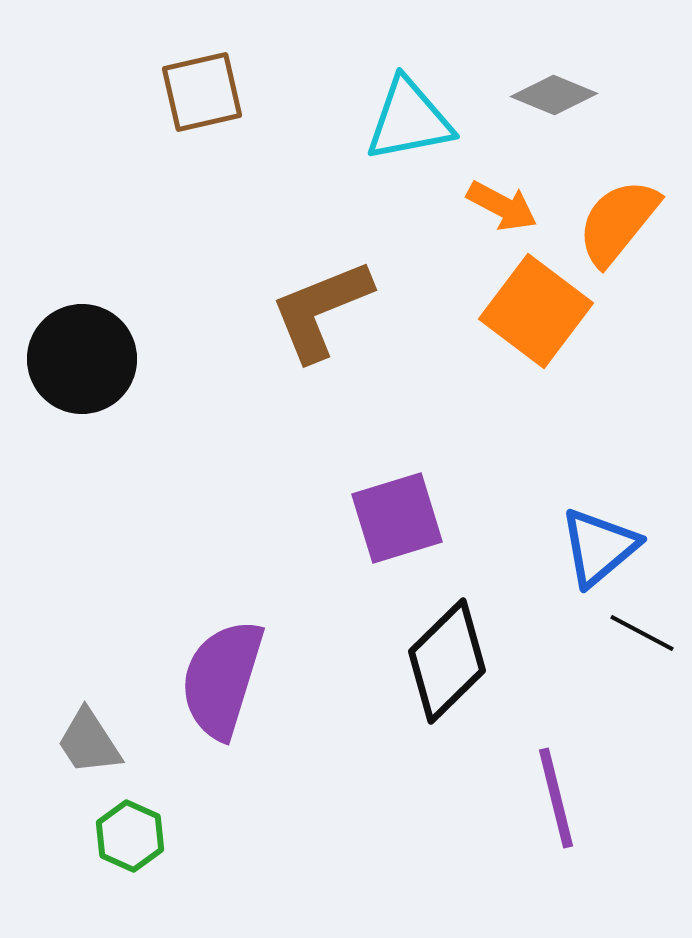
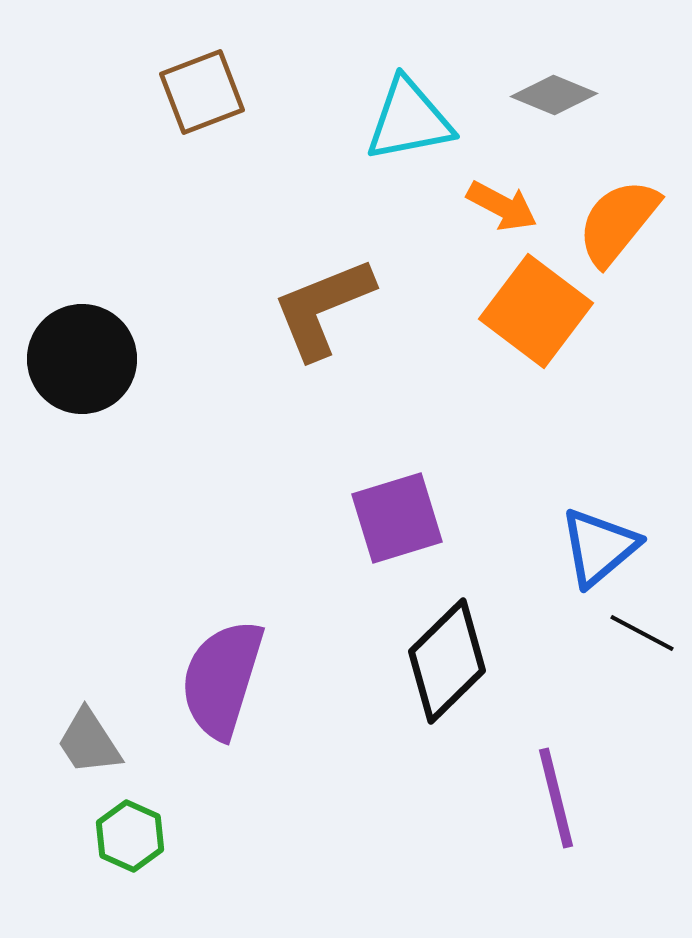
brown square: rotated 8 degrees counterclockwise
brown L-shape: moved 2 px right, 2 px up
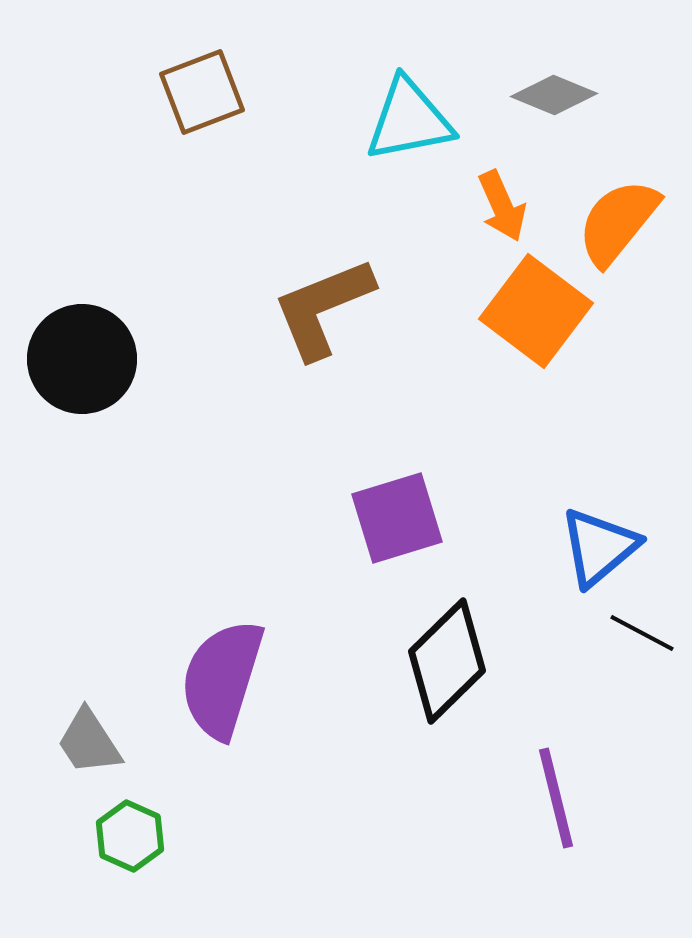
orange arrow: rotated 38 degrees clockwise
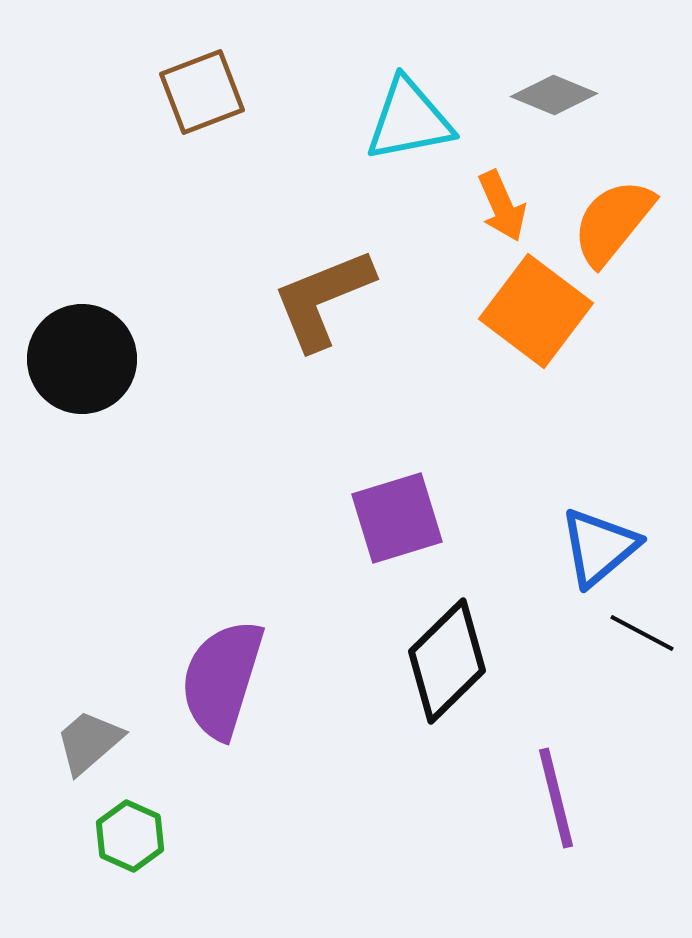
orange semicircle: moved 5 px left
brown L-shape: moved 9 px up
gray trapezoid: rotated 82 degrees clockwise
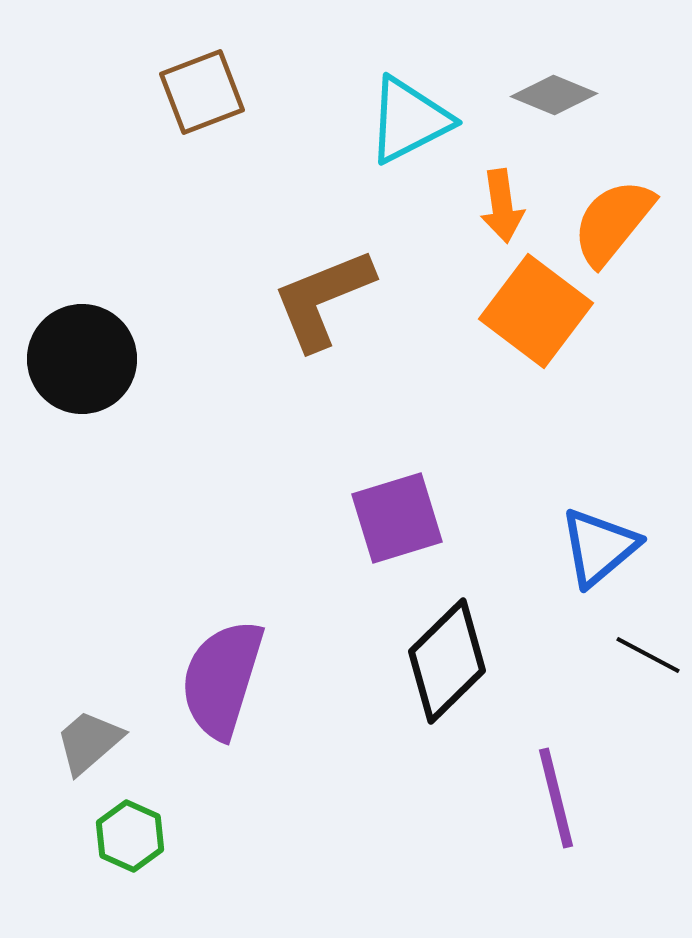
cyan triangle: rotated 16 degrees counterclockwise
orange arrow: rotated 16 degrees clockwise
black line: moved 6 px right, 22 px down
